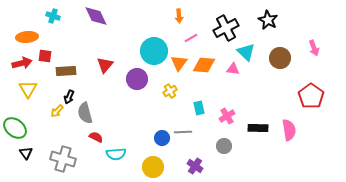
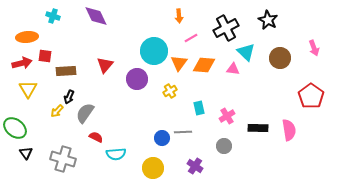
gray semicircle: rotated 50 degrees clockwise
yellow circle: moved 1 px down
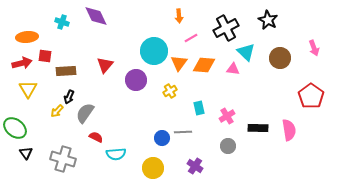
cyan cross: moved 9 px right, 6 px down
purple circle: moved 1 px left, 1 px down
gray circle: moved 4 px right
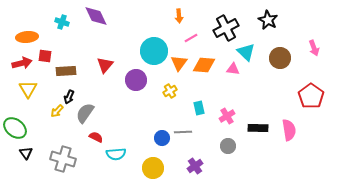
purple cross: rotated 21 degrees clockwise
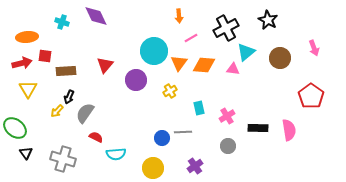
cyan triangle: rotated 36 degrees clockwise
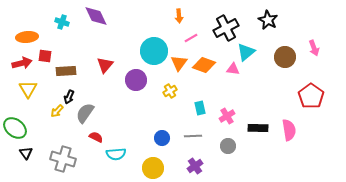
brown circle: moved 5 px right, 1 px up
orange diamond: rotated 15 degrees clockwise
cyan rectangle: moved 1 px right
gray line: moved 10 px right, 4 px down
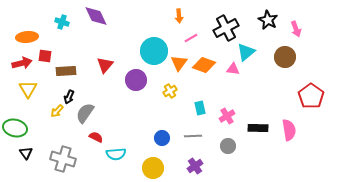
pink arrow: moved 18 px left, 19 px up
green ellipse: rotated 25 degrees counterclockwise
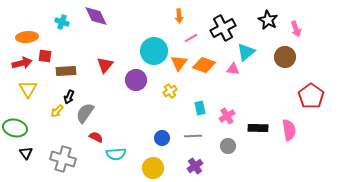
black cross: moved 3 px left
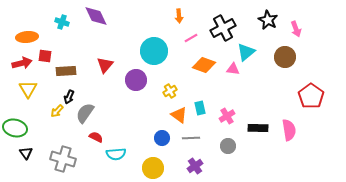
orange triangle: moved 52 px down; rotated 30 degrees counterclockwise
gray line: moved 2 px left, 2 px down
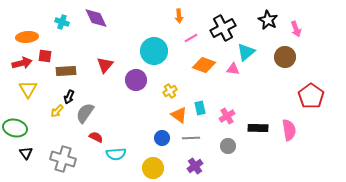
purple diamond: moved 2 px down
